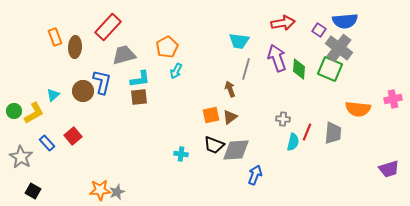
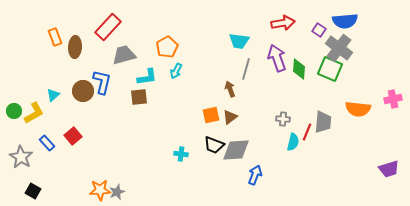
cyan L-shape at (140, 79): moved 7 px right, 2 px up
gray trapezoid at (333, 133): moved 10 px left, 11 px up
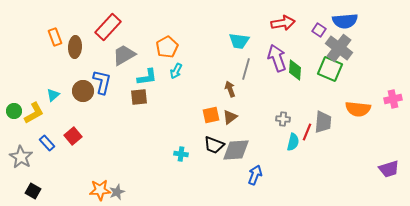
gray trapezoid at (124, 55): rotated 15 degrees counterclockwise
green diamond at (299, 69): moved 4 px left, 1 px down
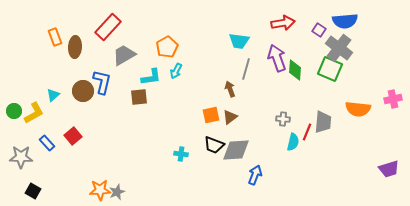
cyan L-shape at (147, 77): moved 4 px right
gray star at (21, 157): rotated 30 degrees counterclockwise
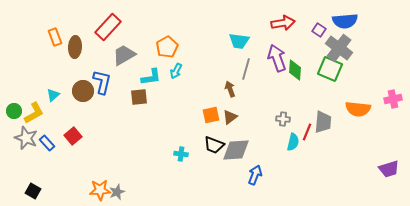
gray star at (21, 157): moved 5 px right, 19 px up; rotated 20 degrees clockwise
